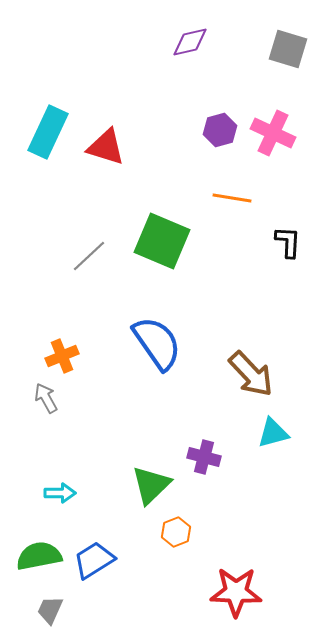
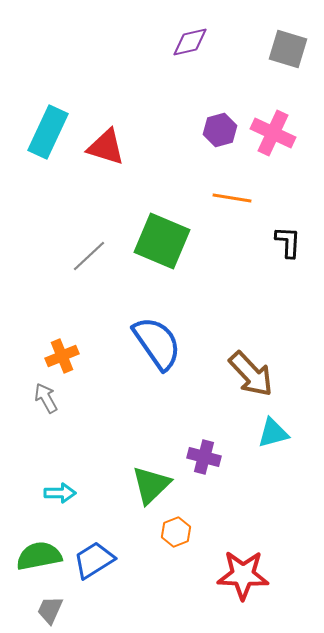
red star: moved 7 px right, 17 px up
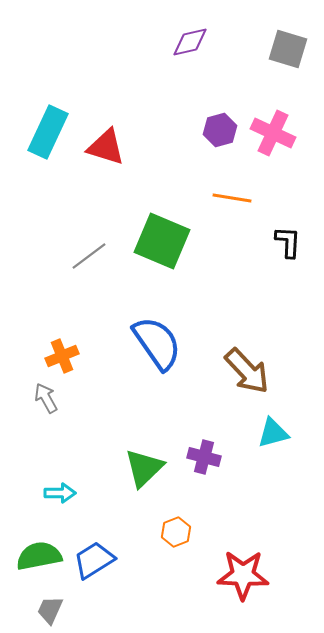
gray line: rotated 6 degrees clockwise
brown arrow: moved 4 px left, 3 px up
green triangle: moved 7 px left, 17 px up
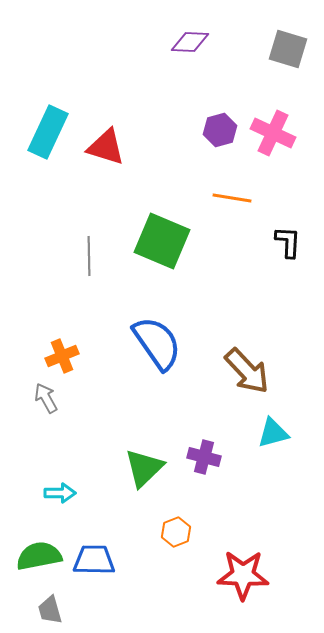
purple diamond: rotated 15 degrees clockwise
gray line: rotated 54 degrees counterclockwise
blue trapezoid: rotated 33 degrees clockwise
gray trapezoid: rotated 40 degrees counterclockwise
